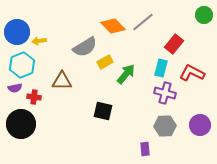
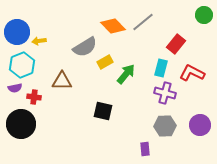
red rectangle: moved 2 px right
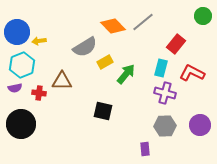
green circle: moved 1 px left, 1 px down
red cross: moved 5 px right, 4 px up
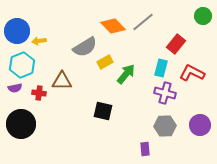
blue circle: moved 1 px up
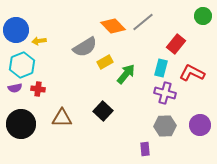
blue circle: moved 1 px left, 1 px up
brown triangle: moved 37 px down
red cross: moved 1 px left, 4 px up
black square: rotated 30 degrees clockwise
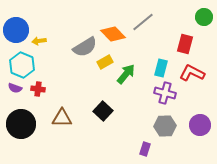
green circle: moved 1 px right, 1 px down
orange diamond: moved 8 px down
red rectangle: moved 9 px right; rotated 24 degrees counterclockwise
cyan hexagon: rotated 15 degrees counterclockwise
purple semicircle: rotated 32 degrees clockwise
purple rectangle: rotated 24 degrees clockwise
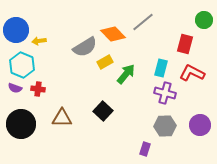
green circle: moved 3 px down
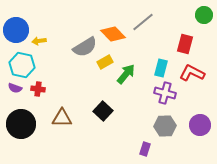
green circle: moved 5 px up
cyan hexagon: rotated 10 degrees counterclockwise
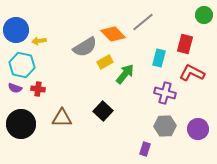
cyan rectangle: moved 2 px left, 10 px up
green arrow: moved 1 px left
purple circle: moved 2 px left, 4 px down
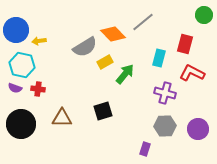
black square: rotated 30 degrees clockwise
